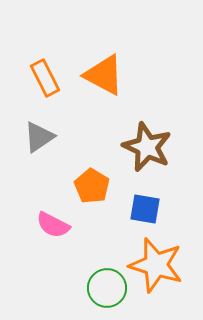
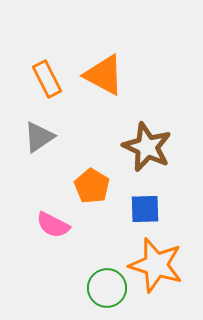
orange rectangle: moved 2 px right, 1 px down
blue square: rotated 12 degrees counterclockwise
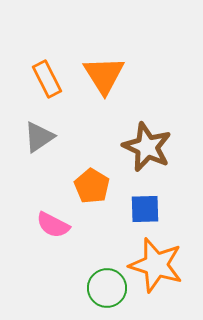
orange triangle: rotated 30 degrees clockwise
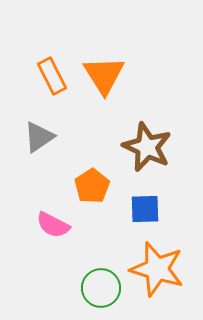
orange rectangle: moved 5 px right, 3 px up
orange pentagon: rotated 8 degrees clockwise
orange star: moved 1 px right, 4 px down
green circle: moved 6 px left
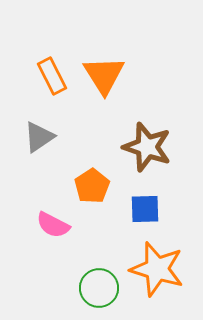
brown star: rotated 6 degrees counterclockwise
green circle: moved 2 px left
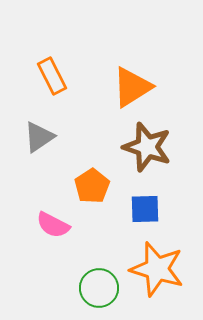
orange triangle: moved 28 px right, 12 px down; rotated 30 degrees clockwise
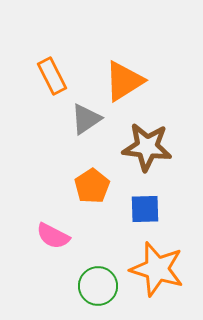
orange triangle: moved 8 px left, 6 px up
gray triangle: moved 47 px right, 18 px up
brown star: rotated 12 degrees counterclockwise
pink semicircle: moved 11 px down
green circle: moved 1 px left, 2 px up
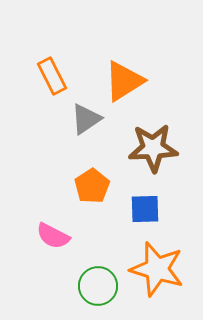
brown star: moved 6 px right, 1 px down; rotated 9 degrees counterclockwise
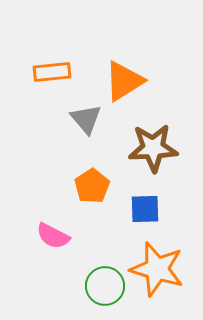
orange rectangle: moved 4 px up; rotated 69 degrees counterclockwise
gray triangle: rotated 36 degrees counterclockwise
green circle: moved 7 px right
